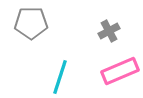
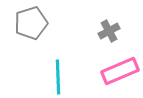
gray pentagon: rotated 16 degrees counterclockwise
cyan line: moved 2 px left; rotated 20 degrees counterclockwise
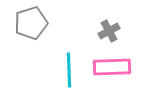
pink rectangle: moved 8 px left, 4 px up; rotated 21 degrees clockwise
cyan line: moved 11 px right, 7 px up
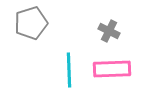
gray cross: rotated 35 degrees counterclockwise
pink rectangle: moved 2 px down
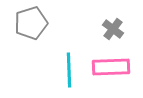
gray cross: moved 4 px right, 2 px up; rotated 10 degrees clockwise
pink rectangle: moved 1 px left, 2 px up
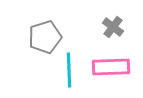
gray pentagon: moved 14 px right, 14 px down
gray cross: moved 2 px up
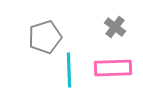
gray cross: moved 2 px right
pink rectangle: moved 2 px right, 1 px down
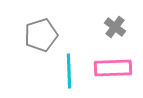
gray pentagon: moved 4 px left, 2 px up
cyan line: moved 1 px down
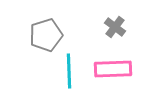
gray pentagon: moved 5 px right
pink rectangle: moved 1 px down
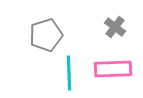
cyan line: moved 2 px down
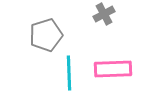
gray cross: moved 11 px left, 13 px up; rotated 25 degrees clockwise
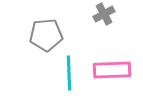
gray pentagon: rotated 12 degrees clockwise
pink rectangle: moved 1 px left, 1 px down
